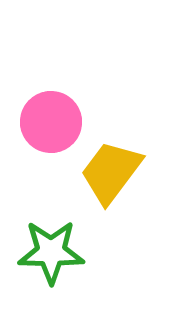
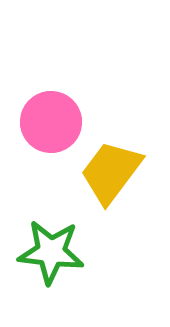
green star: rotated 6 degrees clockwise
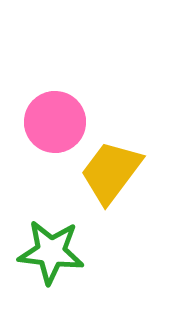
pink circle: moved 4 px right
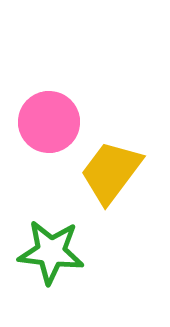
pink circle: moved 6 px left
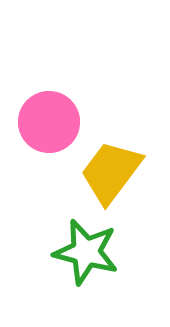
green star: moved 35 px right; rotated 8 degrees clockwise
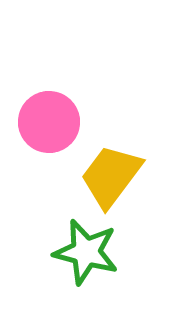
yellow trapezoid: moved 4 px down
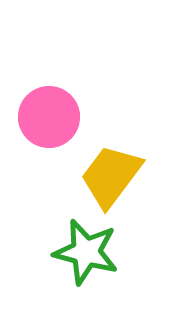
pink circle: moved 5 px up
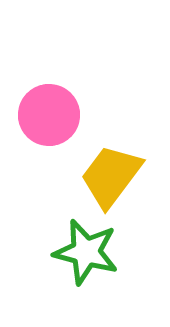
pink circle: moved 2 px up
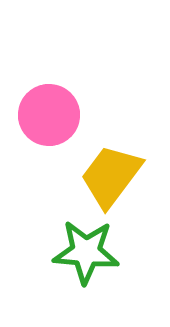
green star: rotated 10 degrees counterclockwise
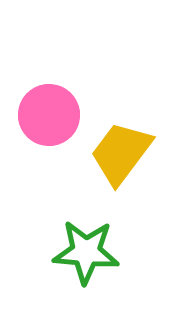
yellow trapezoid: moved 10 px right, 23 px up
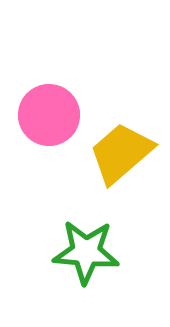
yellow trapezoid: rotated 12 degrees clockwise
